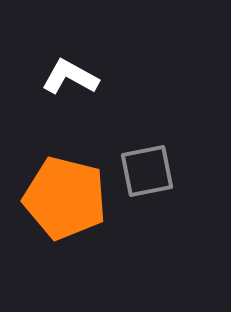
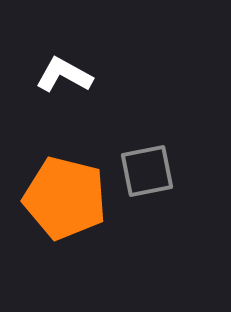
white L-shape: moved 6 px left, 2 px up
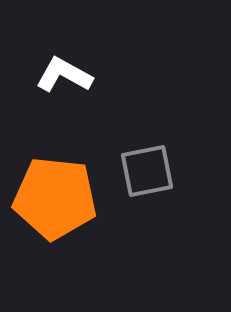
orange pentagon: moved 10 px left; rotated 8 degrees counterclockwise
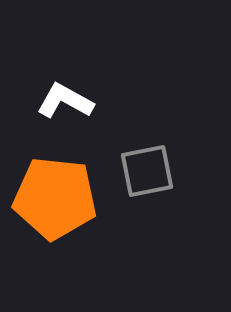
white L-shape: moved 1 px right, 26 px down
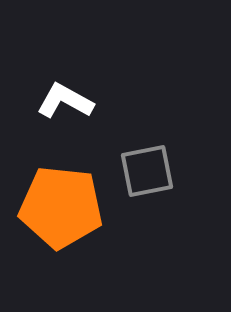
orange pentagon: moved 6 px right, 9 px down
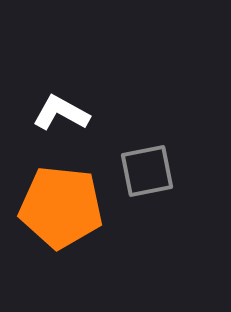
white L-shape: moved 4 px left, 12 px down
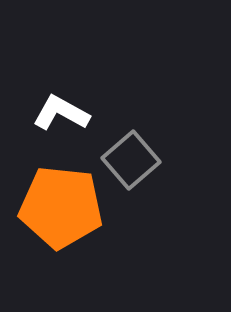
gray square: moved 16 px left, 11 px up; rotated 30 degrees counterclockwise
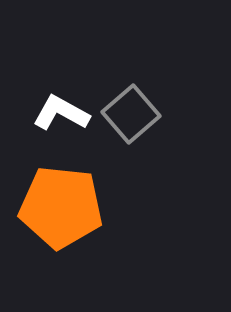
gray square: moved 46 px up
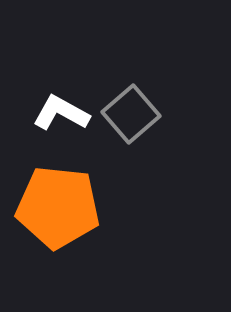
orange pentagon: moved 3 px left
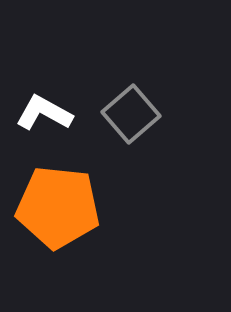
white L-shape: moved 17 px left
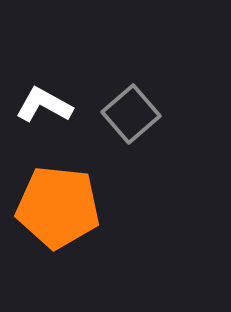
white L-shape: moved 8 px up
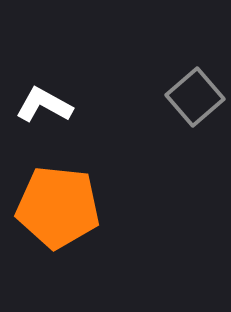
gray square: moved 64 px right, 17 px up
